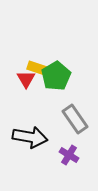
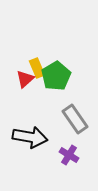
yellow rectangle: rotated 48 degrees clockwise
red triangle: moved 1 px left; rotated 18 degrees clockwise
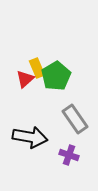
purple cross: rotated 12 degrees counterclockwise
